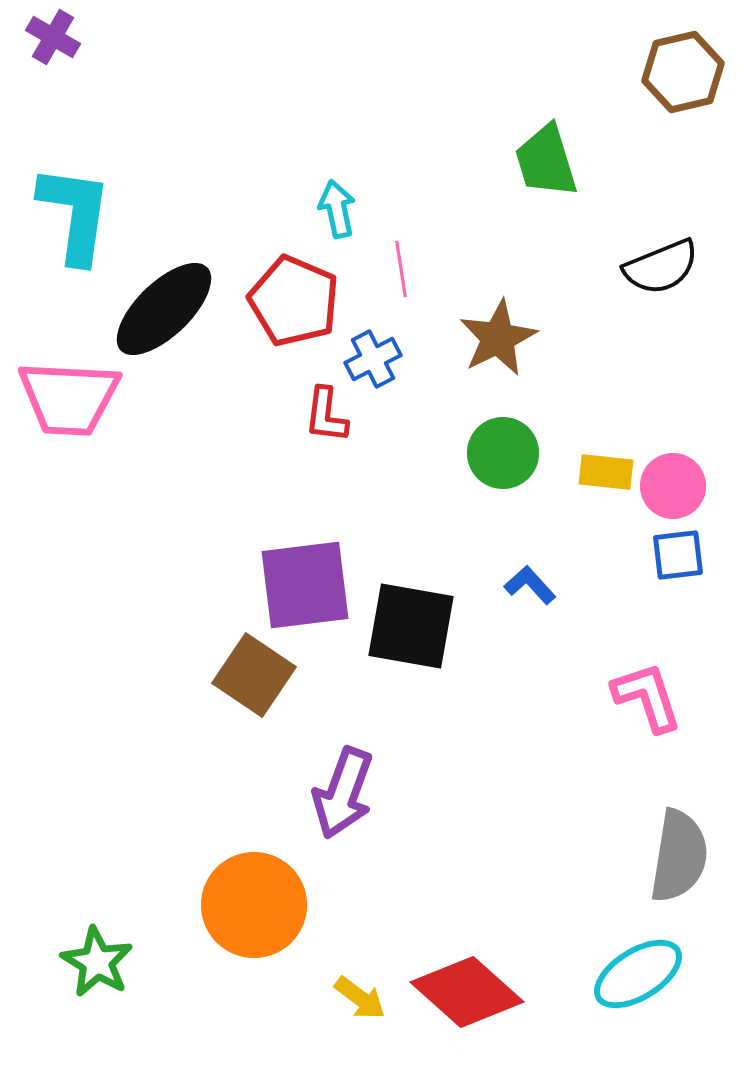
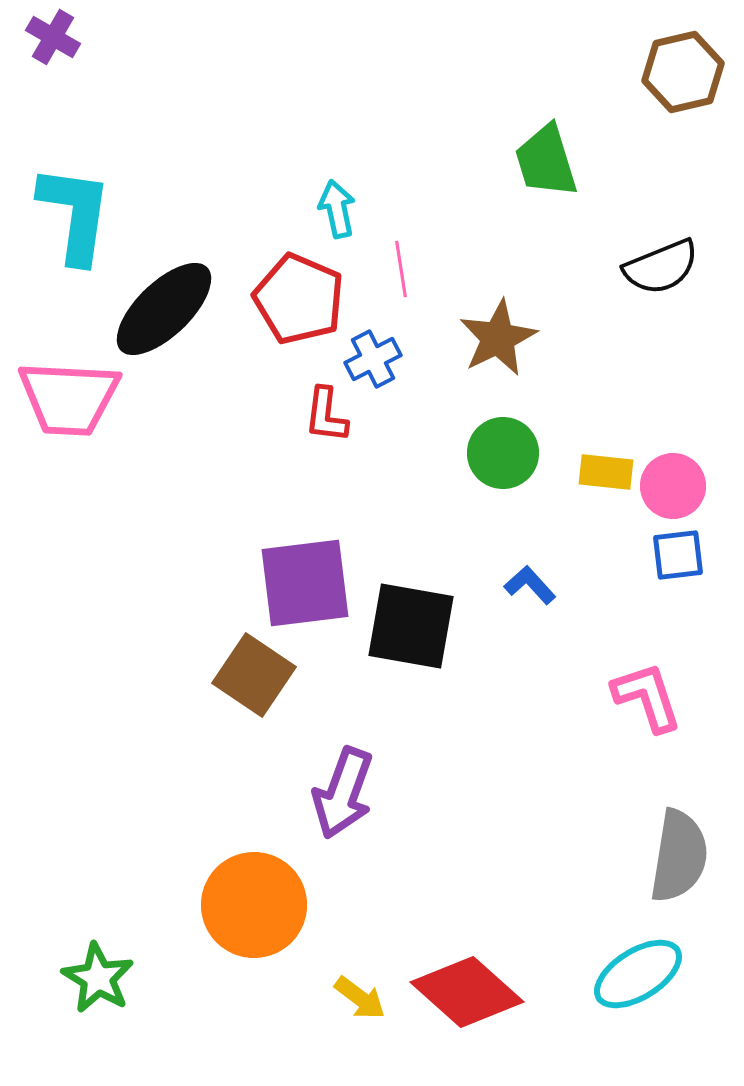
red pentagon: moved 5 px right, 2 px up
purple square: moved 2 px up
green star: moved 1 px right, 16 px down
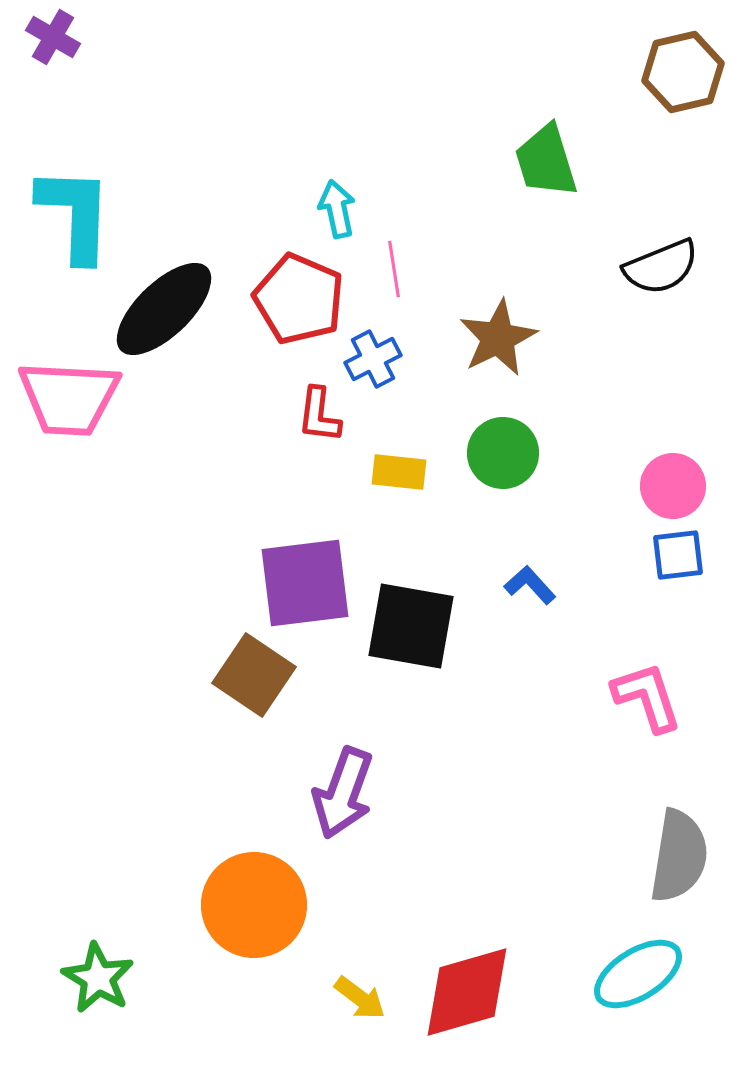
cyan L-shape: rotated 6 degrees counterclockwise
pink line: moved 7 px left
red L-shape: moved 7 px left
yellow rectangle: moved 207 px left
red diamond: rotated 58 degrees counterclockwise
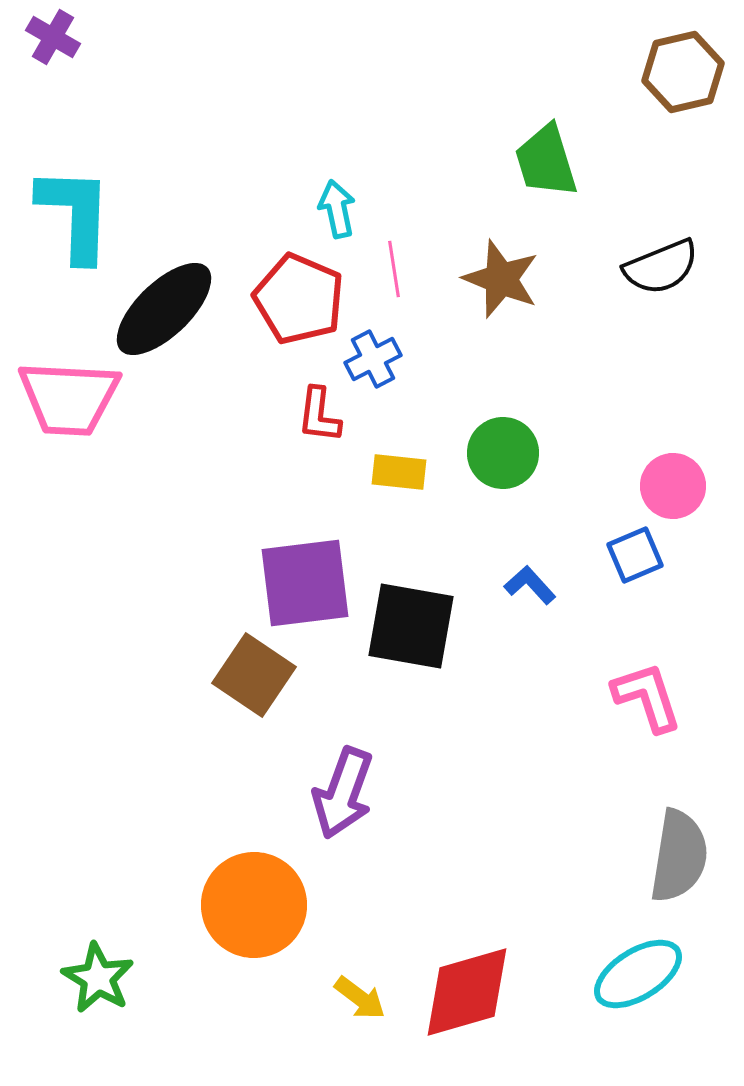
brown star: moved 3 px right, 59 px up; rotated 24 degrees counterclockwise
blue square: moved 43 px left; rotated 16 degrees counterclockwise
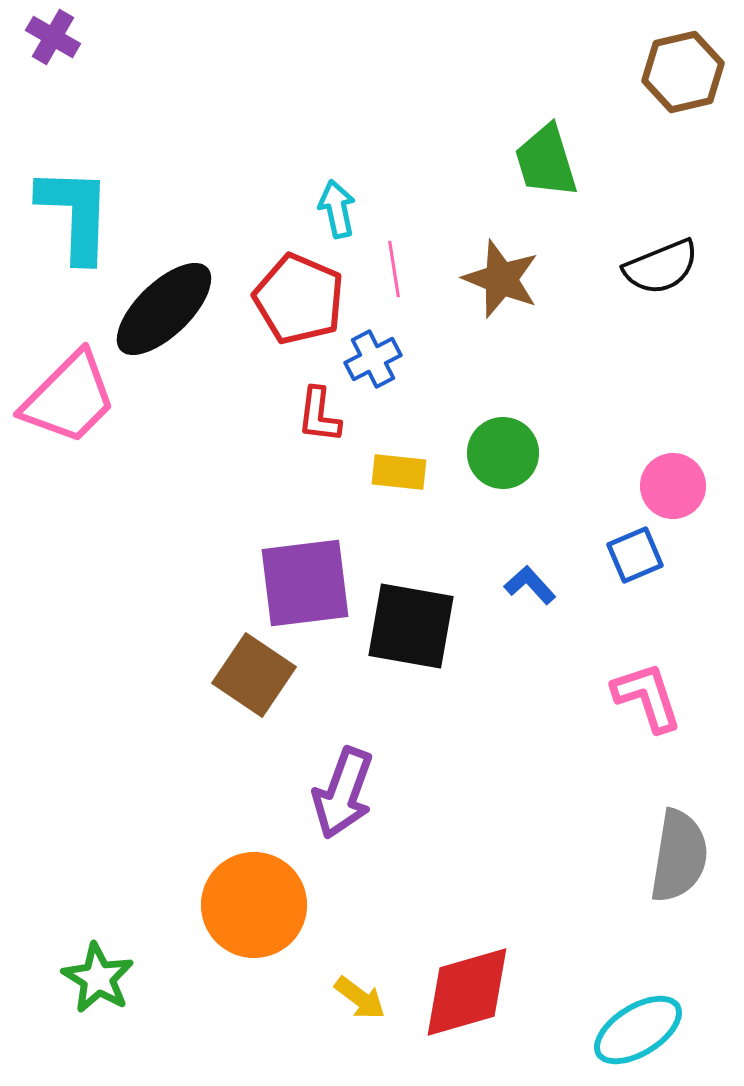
pink trapezoid: rotated 48 degrees counterclockwise
cyan ellipse: moved 56 px down
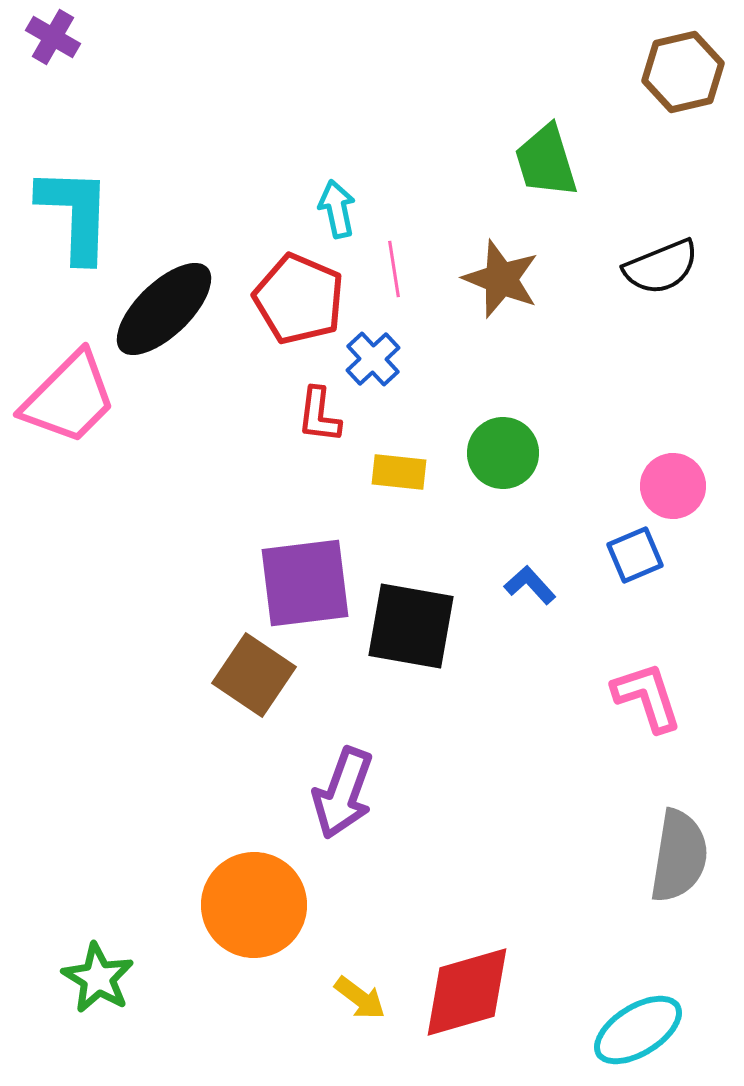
blue cross: rotated 16 degrees counterclockwise
